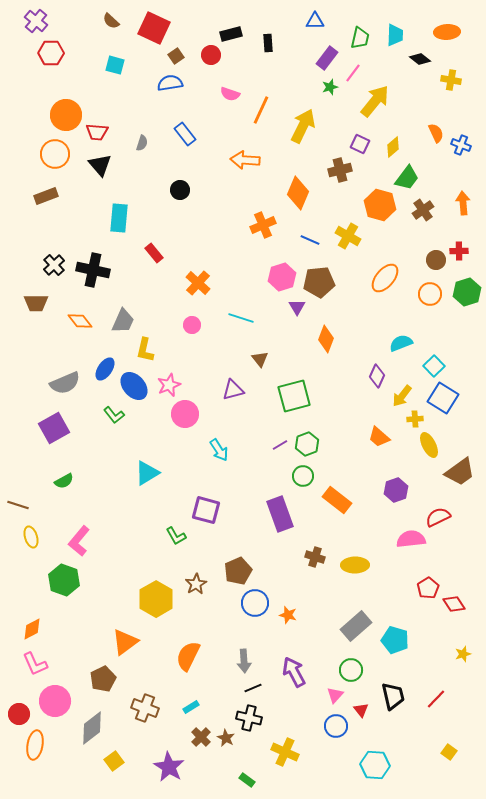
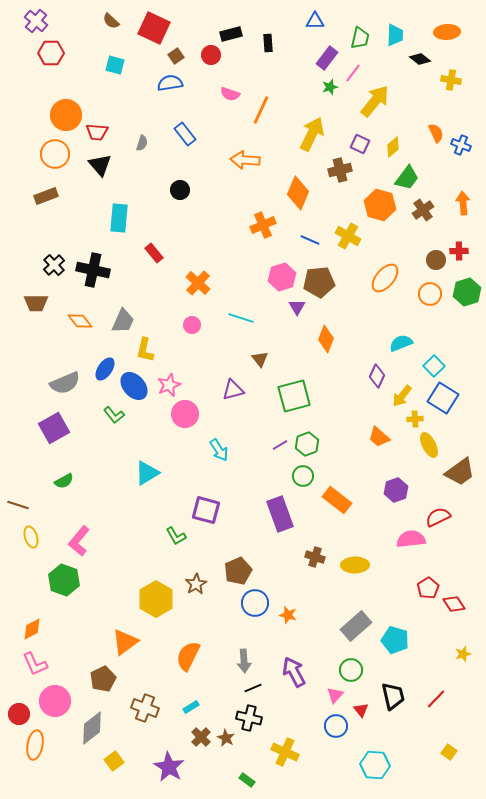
yellow arrow at (303, 126): moved 9 px right, 8 px down
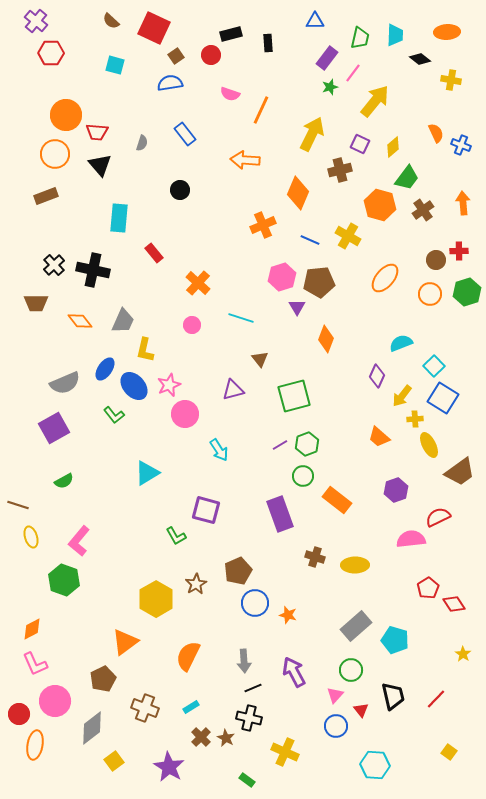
yellow star at (463, 654): rotated 21 degrees counterclockwise
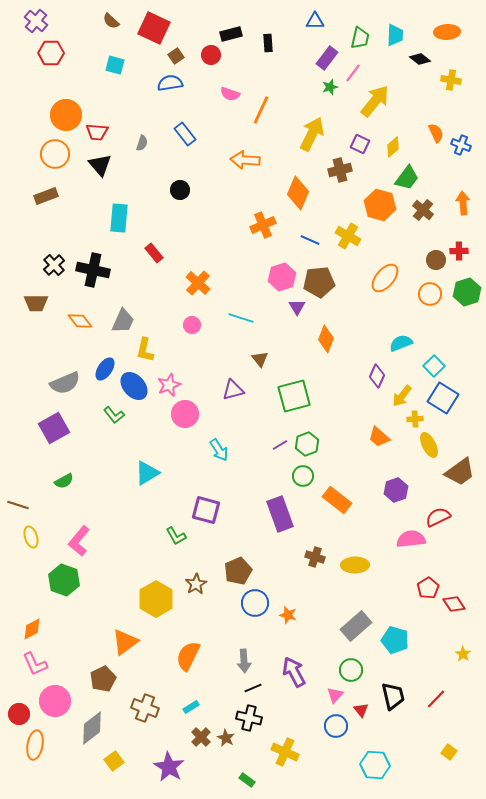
brown cross at (423, 210): rotated 15 degrees counterclockwise
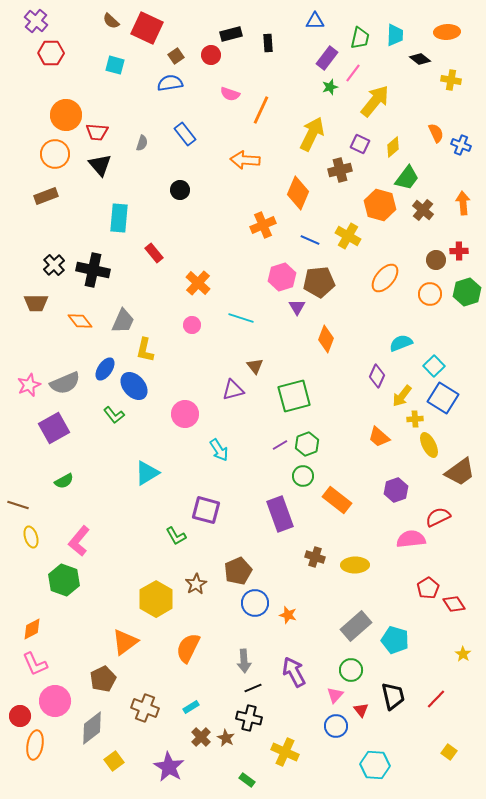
red square at (154, 28): moved 7 px left
brown triangle at (260, 359): moved 5 px left, 7 px down
pink star at (169, 385): moved 140 px left
orange semicircle at (188, 656): moved 8 px up
red circle at (19, 714): moved 1 px right, 2 px down
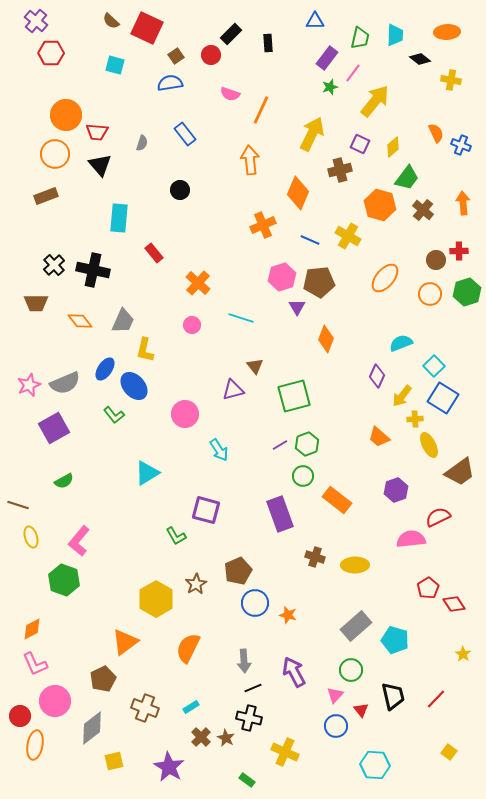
black rectangle at (231, 34): rotated 30 degrees counterclockwise
orange arrow at (245, 160): moved 5 px right; rotated 80 degrees clockwise
yellow square at (114, 761): rotated 24 degrees clockwise
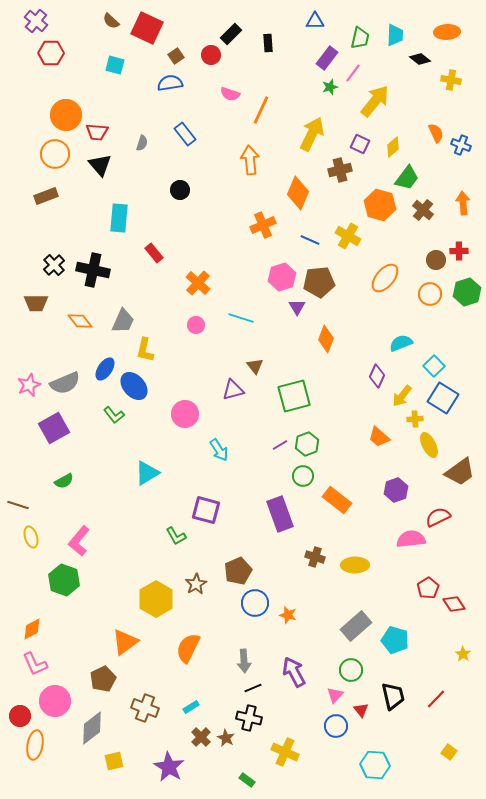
pink circle at (192, 325): moved 4 px right
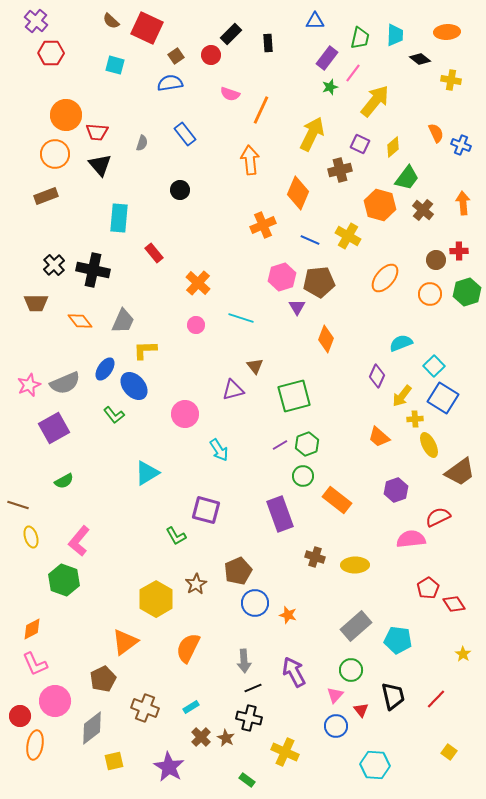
yellow L-shape at (145, 350): rotated 75 degrees clockwise
cyan pentagon at (395, 640): moved 3 px right; rotated 8 degrees counterclockwise
